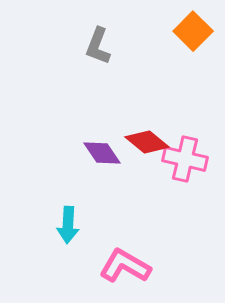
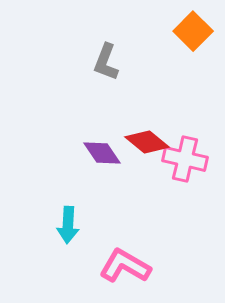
gray L-shape: moved 8 px right, 16 px down
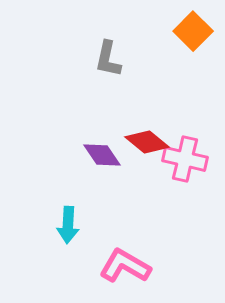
gray L-shape: moved 2 px right, 3 px up; rotated 9 degrees counterclockwise
purple diamond: moved 2 px down
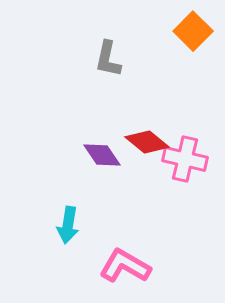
cyan arrow: rotated 6 degrees clockwise
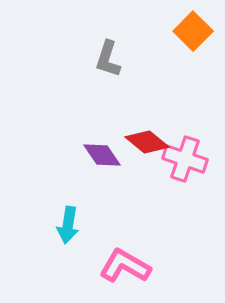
gray L-shape: rotated 6 degrees clockwise
pink cross: rotated 6 degrees clockwise
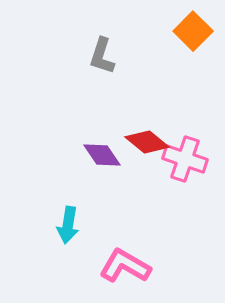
gray L-shape: moved 6 px left, 3 px up
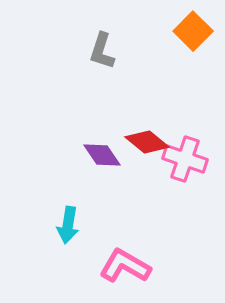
gray L-shape: moved 5 px up
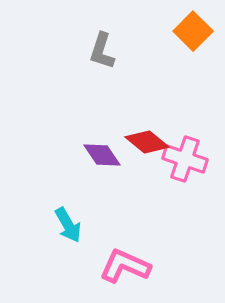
cyan arrow: rotated 39 degrees counterclockwise
pink L-shape: rotated 6 degrees counterclockwise
